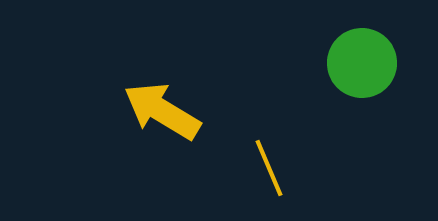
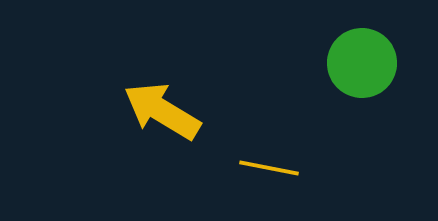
yellow line: rotated 56 degrees counterclockwise
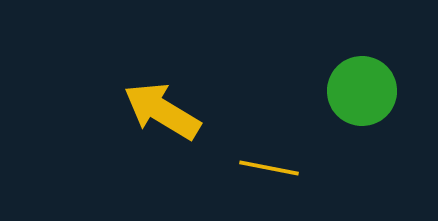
green circle: moved 28 px down
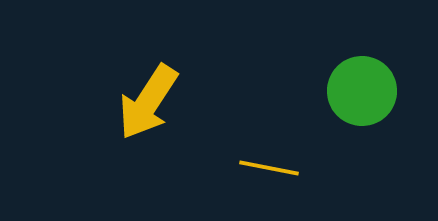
yellow arrow: moved 14 px left, 9 px up; rotated 88 degrees counterclockwise
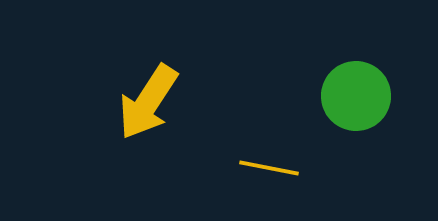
green circle: moved 6 px left, 5 px down
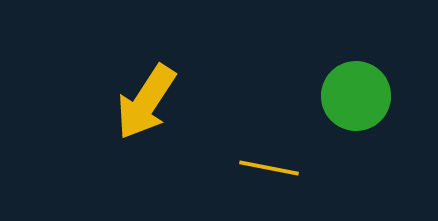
yellow arrow: moved 2 px left
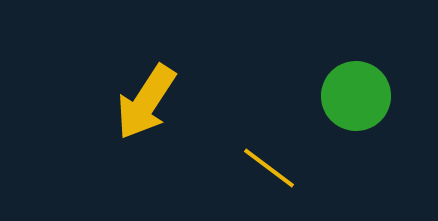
yellow line: rotated 26 degrees clockwise
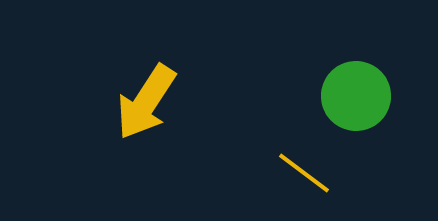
yellow line: moved 35 px right, 5 px down
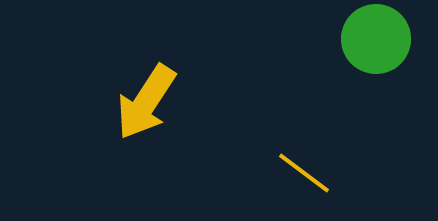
green circle: moved 20 px right, 57 px up
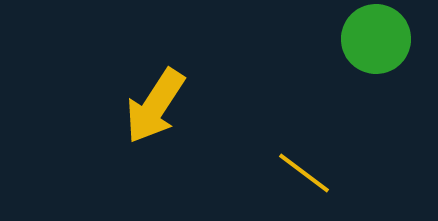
yellow arrow: moved 9 px right, 4 px down
